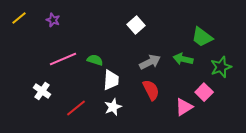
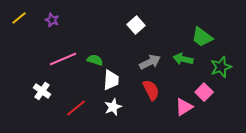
purple star: moved 1 px left
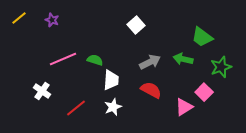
red semicircle: rotated 35 degrees counterclockwise
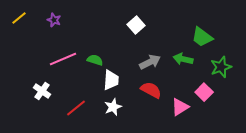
purple star: moved 2 px right
pink triangle: moved 4 px left
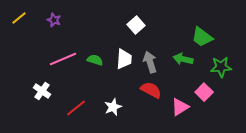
gray arrow: rotated 80 degrees counterclockwise
green star: rotated 15 degrees clockwise
white trapezoid: moved 13 px right, 21 px up
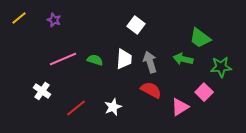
white square: rotated 12 degrees counterclockwise
green trapezoid: moved 2 px left, 1 px down
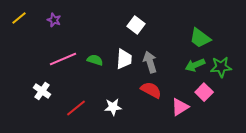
green arrow: moved 12 px right, 6 px down; rotated 36 degrees counterclockwise
white star: rotated 18 degrees clockwise
